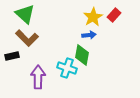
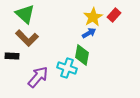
blue arrow: moved 2 px up; rotated 24 degrees counterclockwise
black rectangle: rotated 16 degrees clockwise
purple arrow: rotated 40 degrees clockwise
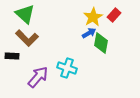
green diamond: moved 19 px right, 12 px up
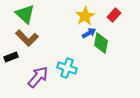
yellow star: moved 8 px left, 1 px up
black rectangle: moved 1 px left, 1 px down; rotated 24 degrees counterclockwise
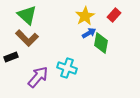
green triangle: moved 2 px right, 1 px down
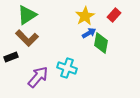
green triangle: rotated 45 degrees clockwise
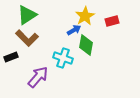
red rectangle: moved 2 px left, 6 px down; rotated 32 degrees clockwise
blue arrow: moved 15 px left, 3 px up
green diamond: moved 15 px left, 2 px down
cyan cross: moved 4 px left, 10 px up
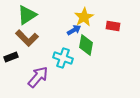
yellow star: moved 1 px left, 1 px down
red rectangle: moved 1 px right, 5 px down; rotated 24 degrees clockwise
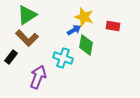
yellow star: rotated 24 degrees counterclockwise
black rectangle: rotated 32 degrees counterclockwise
purple arrow: rotated 20 degrees counterclockwise
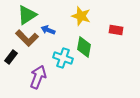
yellow star: moved 3 px left, 1 px up
red rectangle: moved 3 px right, 4 px down
blue arrow: moved 26 px left; rotated 128 degrees counterclockwise
green diamond: moved 2 px left, 2 px down
